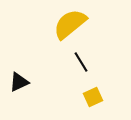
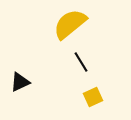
black triangle: moved 1 px right
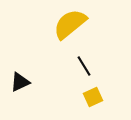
black line: moved 3 px right, 4 px down
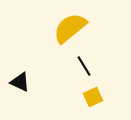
yellow semicircle: moved 4 px down
black triangle: rotated 50 degrees clockwise
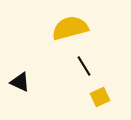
yellow semicircle: rotated 24 degrees clockwise
yellow square: moved 7 px right
